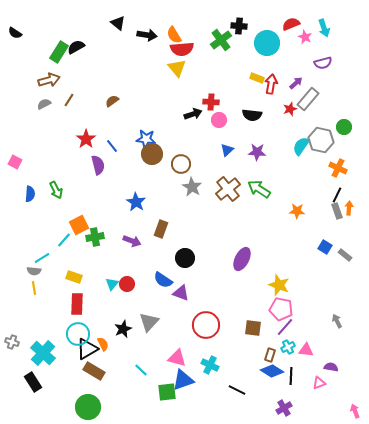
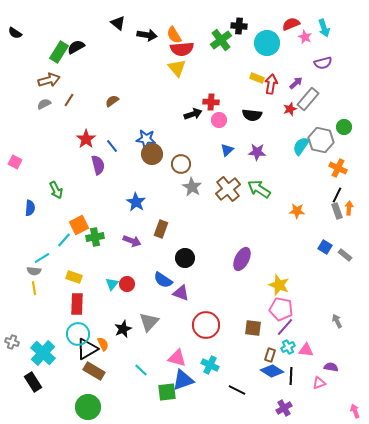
blue semicircle at (30, 194): moved 14 px down
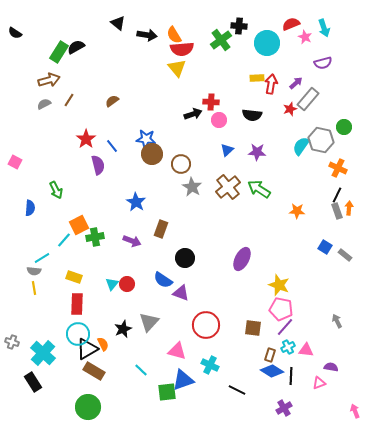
yellow rectangle at (257, 78): rotated 24 degrees counterclockwise
brown cross at (228, 189): moved 2 px up
pink triangle at (177, 358): moved 7 px up
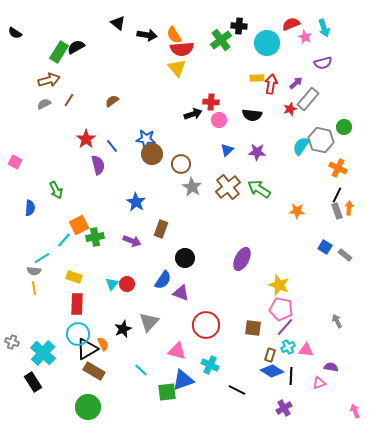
blue semicircle at (163, 280): rotated 90 degrees counterclockwise
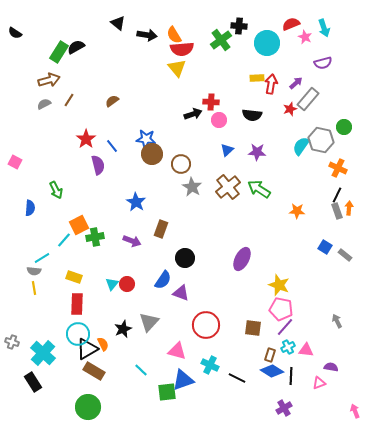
black line at (237, 390): moved 12 px up
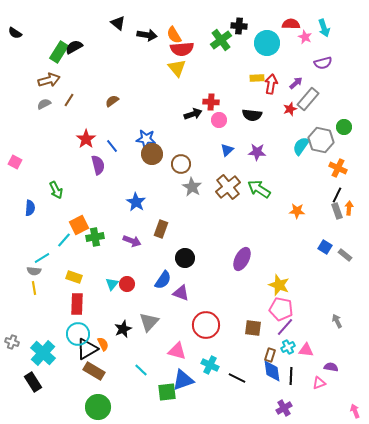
red semicircle at (291, 24): rotated 24 degrees clockwise
black semicircle at (76, 47): moved 2 px left
blue diamond at (272, 371): rotated 50 degrees clockwise
green circle at (88, 407): moved 10 px right
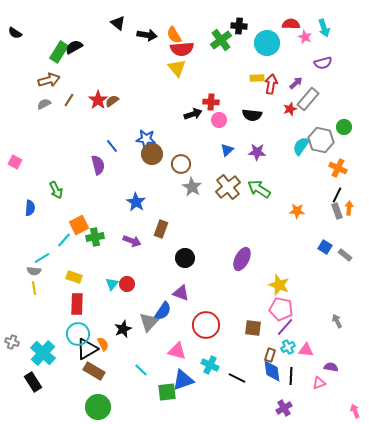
red star at (86, 139): moved 12 px right, 39 px up
blue semicircle at (163, 280): moved 31 px down
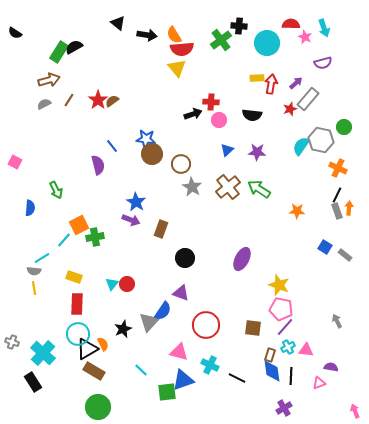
purple arrow at (132, 241): moved 1 px left, 21 px up
pink triangle at (177, 351): moved 2 px right, 1 px down
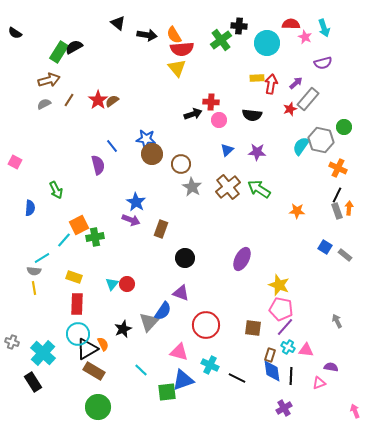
cyan cross at (288, 347): rotated 32 degrees counterclockwise
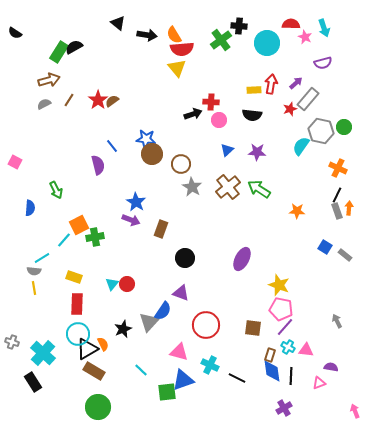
yellow rectangle at (257, 78): moved 3 px left, 12 px down
gray hexagon at (321, 140): moved 9 px up
